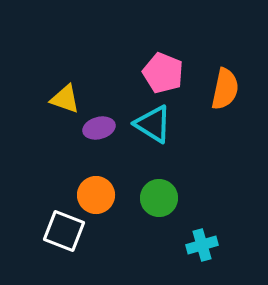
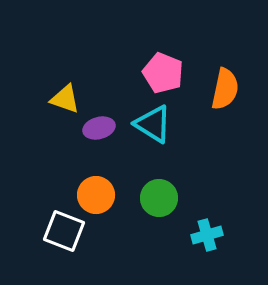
cyan cross: moved 5 px right, 10 px up
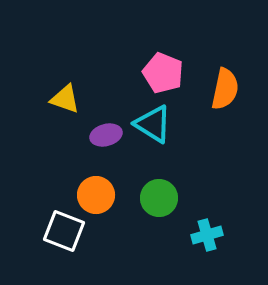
purple ellipse: moved 7 px right, 7 px down
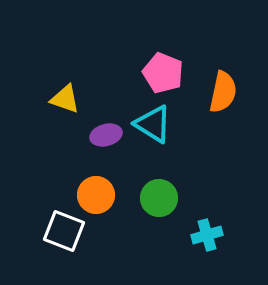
orange semicircle: moved 2 px left, 3 px down
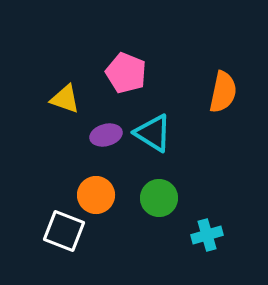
pink pentagon: moved 37 px left
cyan triangle: moved 9 px down
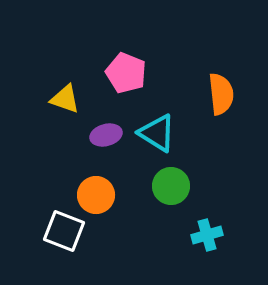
orange semicircle: moved 2 px left, 2 px down; rotated 18 degrees counterclockwise
cyan triangle: moved 4 px right
green circle: moved 12 px right, 12 px up
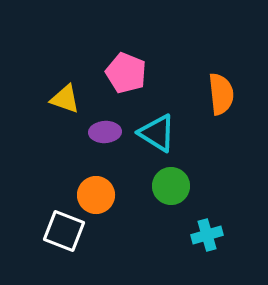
purple ellipse: moved 1 px left, 3 px up; rotated 12 degrees clockwise
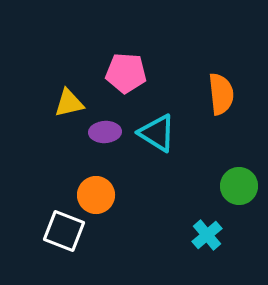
pink pentagon: rotated 18 degrees counterclockwise
yellow triangle: moved 4 px right, 4 px down; rotated 32 degrees counterclockwise
green circle: moved 68 px right
cyan cross: rotated 24 degrees counterclockwise
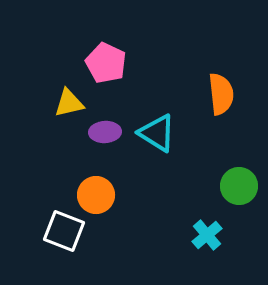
pink pentagon: moved 20 px left, 10 px up; rotated 21 degrees clockwise
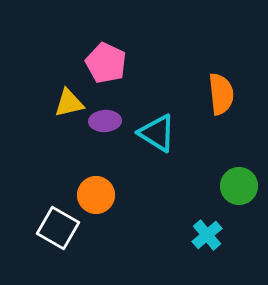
purple ellipse: moved 11 px up
white square: moved 6 px left, 3 px up; rotated 9 degrees clockwise
